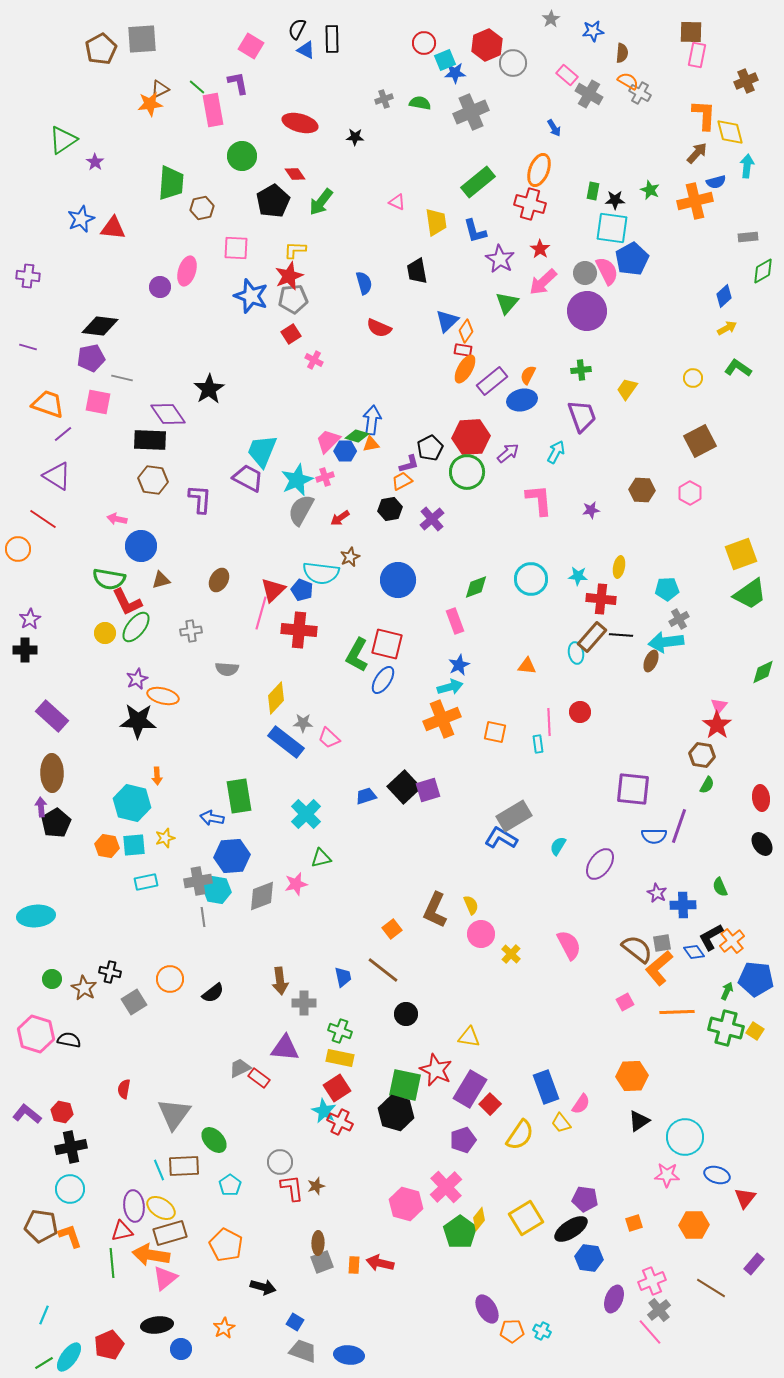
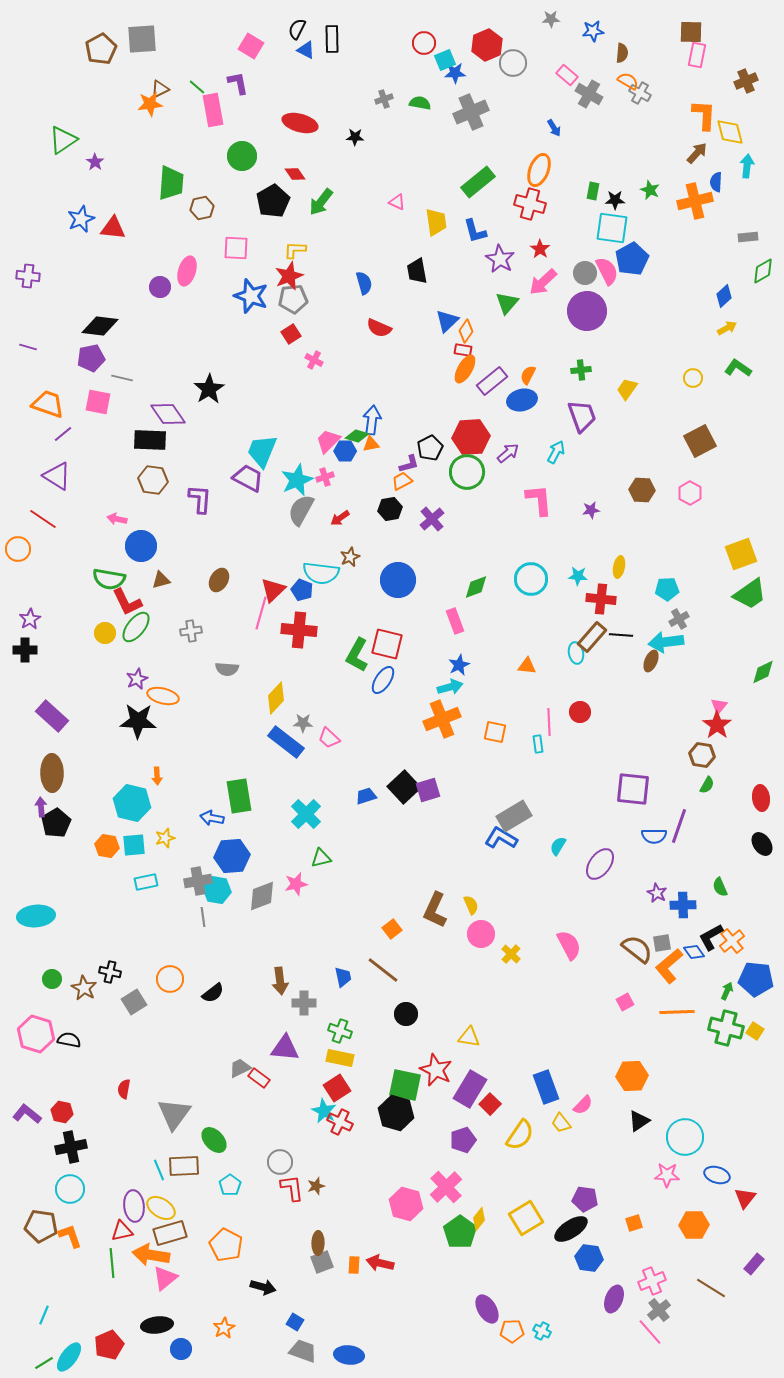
gray star at (551, 19): rotated 30 degrees clockwise
blue semicircle at (716, 182): rotated 108 degrees clockwise
orange L-shape at (659, 968): moved 10 px right, 2 px up
pink semicircle at (581, 1104): moved 2 px right, 1 px down; rotated 10 degrees clockwise
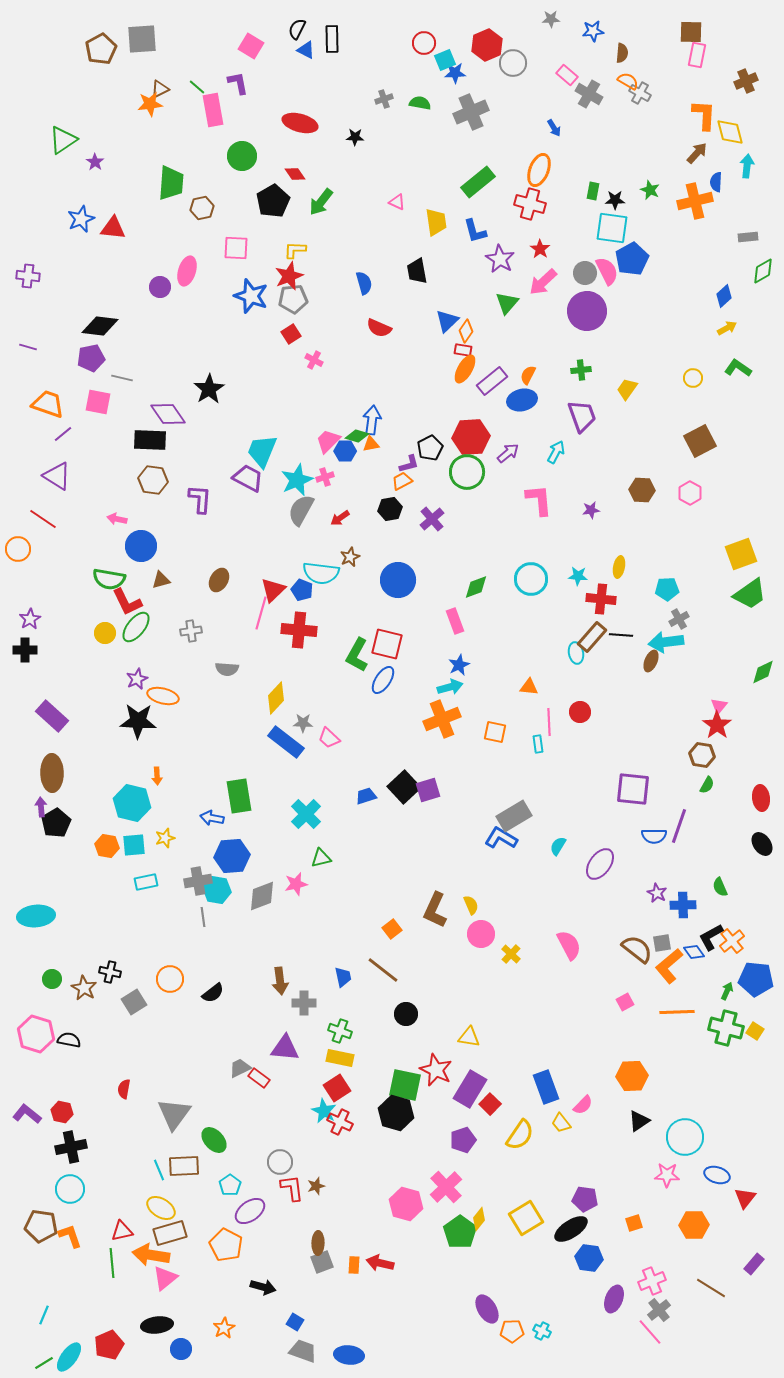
orange triangle at (527, 666): moved 2 px right, 21 px down
purple ellipse at (134, 1206): moved 116 px right, 5 px down; rotated 60 degrees clockwise
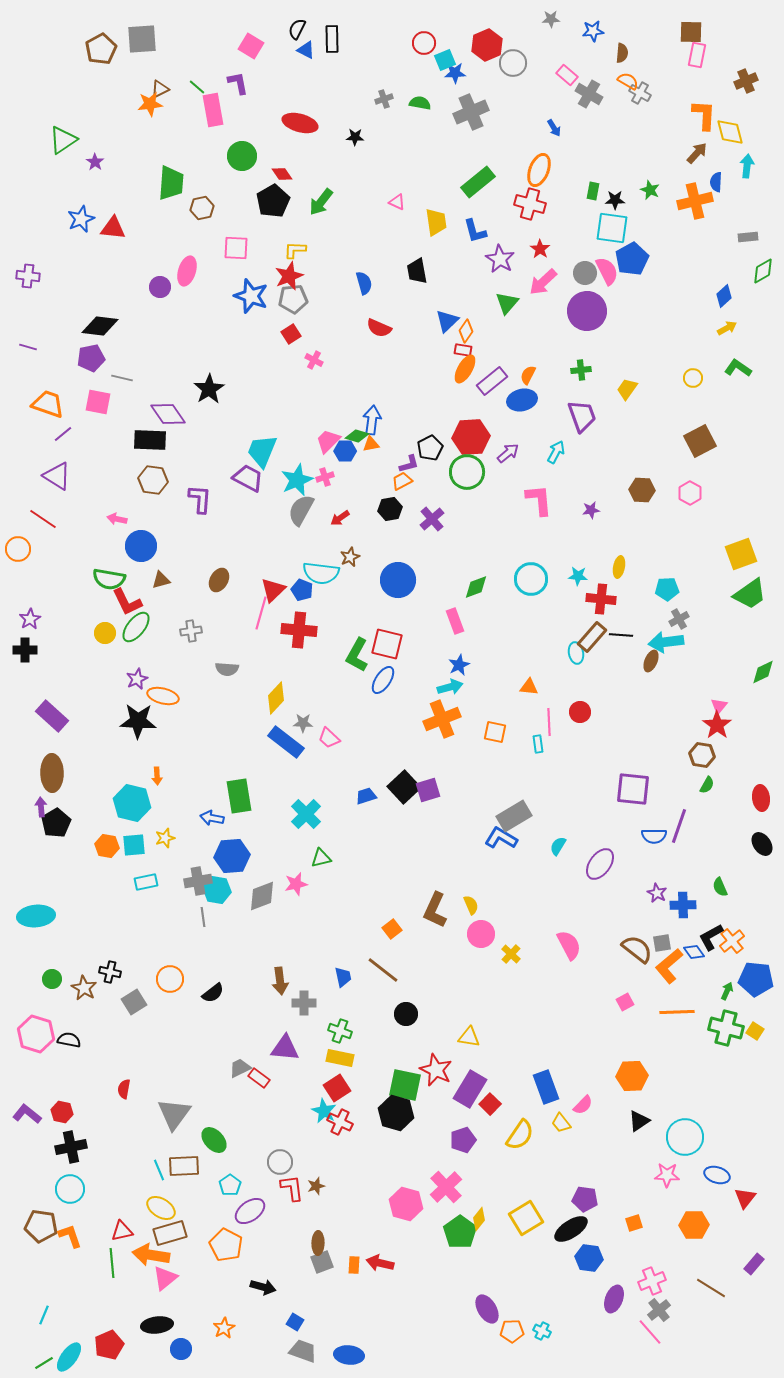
red diamond at (295, 174): moved 13 px left
